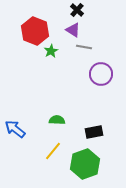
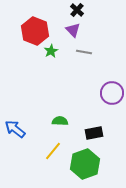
purple triangle: rotated 14 degrees clockwise
gray line: moved 5 px down
purple circle: moved 11 px right, 19 px down
green semicircle: moved 3 px right, 1 px down
black rectangle: moved 1 px down
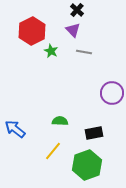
red hexagon: moved 3 px left; rotated 12 degrees clockwise
green star: rotated 16 degrees counterclockwise
green hexagon: moved 2 px right, 1 px down
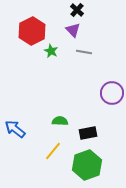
black rectangle: moved 6 px left
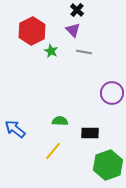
black rectangle: moved 2 px right; rotated 12 degrees clockwise
green hexagon: moved 21 px right
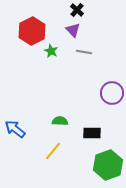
black rectangle: moved 2 px right
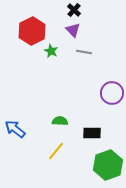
black cross: moved 3 px left
yellow line: moved 3 px right
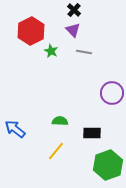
red hexagon: moved 1 px left
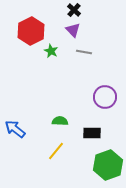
purple circle: moved 7 px left, 4 px down
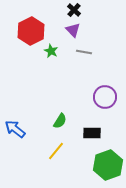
green semicircle: rotated 119 degrees clockwise
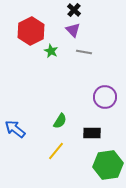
green hexagon: rotated 12 degrees clockwise
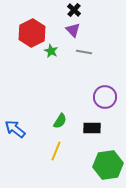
red hexagon: moved 1 px right, 2 px down
black rectangle: moved 5 px up
yellow line: rotated 18 degrees counterclockwise
